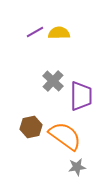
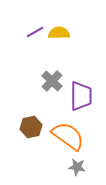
gray cross: moved 1 px left
orange semicircle: moved 3 px right
gray star: rotated 18 degrees clockwise
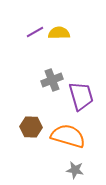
gray cross: moved 1 px up; rotated 25 degrees clockwise
purple trapezoid: rotated 16 degrees counterclockwise
brown hexagon: rotated 15 degrees clockwise
orange semicircle: rotated 20 degrees counterclockwise
gray star: moved 2 px left, 3 px down
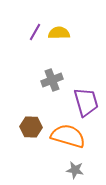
purple line: rotated 30 degrees counterclockwise
purple trapezoid: moved 5 px right, 6 px down
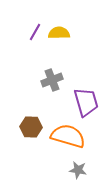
gray star: moved 3 px right
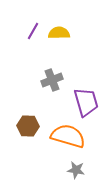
purple line: moved 2 px left, 1 px up
brown hexagon: moved 3 px left, 1 px up
gray star: moved 2 px left
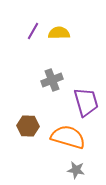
orange semicircle: moved 1 px down
